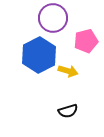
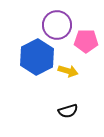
purple circle: moved 4 px right, 7 px down
pink pentagon: rotated 15 degrees clockwise
blue hexagon: moved 2 px left, 2 px down
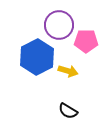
purple circle: moved 2 px right
black semicircle: rotated 48 degrees clockwise
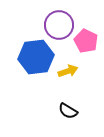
pink pentagon: rotated 25 degrees clockwise
blue hexagon: moved 1 px left; rotated 20 degrees clockwise
yellow arrow: rotated 36 degrees counterclockwise
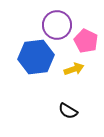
purple circle: moved 2 px left
yellow arrow: moved 6 px right, 2 px up
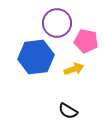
purple circle: moved 2 px up
pink pentagon: rotated 15 degrees counterclockwise
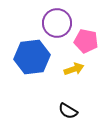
blue hexagon: moved 4 px left
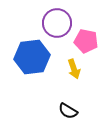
yellow arrow: rotated 90 degrees clockwise
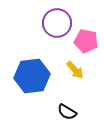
blue hexagon: moved 19 px down
yellow arrow: moved 1 px right, 1 px down; rotated 24 degrees counterclockwise
black semicircle: moved 1 px left, 1 px down
